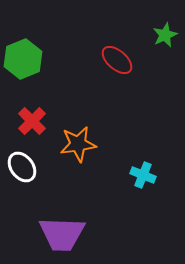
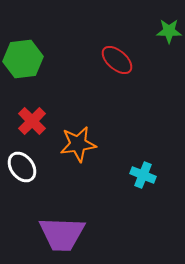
green star: moved 4 px right, 4 px up; rotated 25 degrees clockwise
green hexagon: rotated 15 degrees clockwise
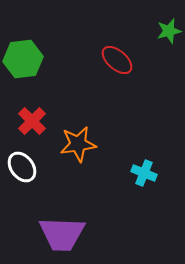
green star: rotated 15 degrees counterclockwise
cyan cross: moved 1 px right, 2 px up
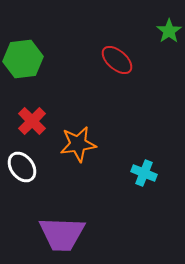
green star: rotated 20 degrees counterclockwise
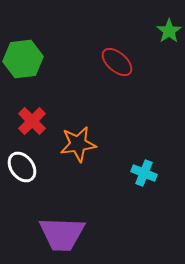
red ellipse: moved 2 px down
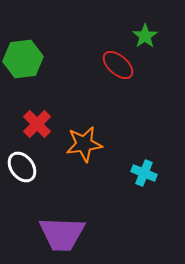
green star: moved 24 px left, 5 px down
red ellipse: moved 1 px right, 3 px down
red cross: moved 5 px right, 3 px down
orange star: moved 6 px right
